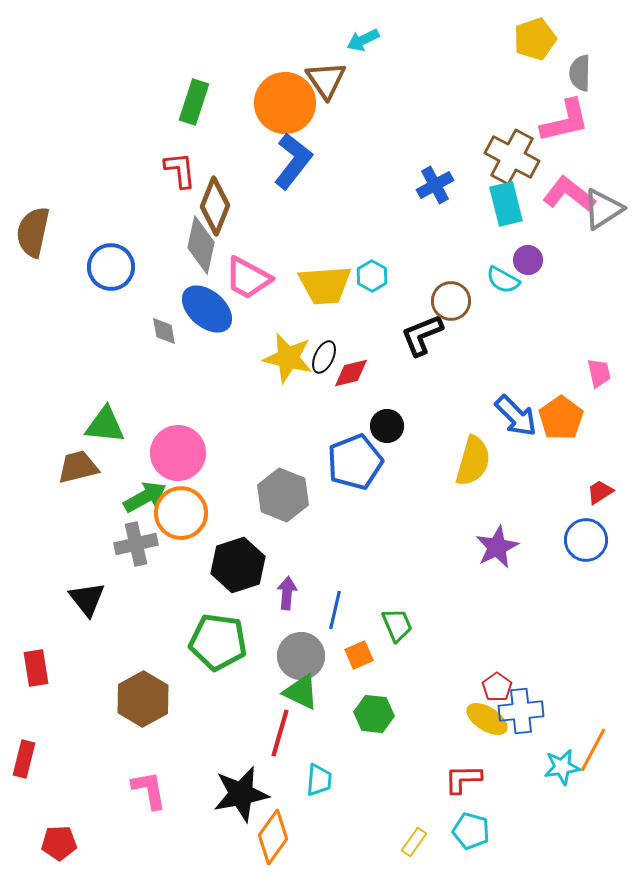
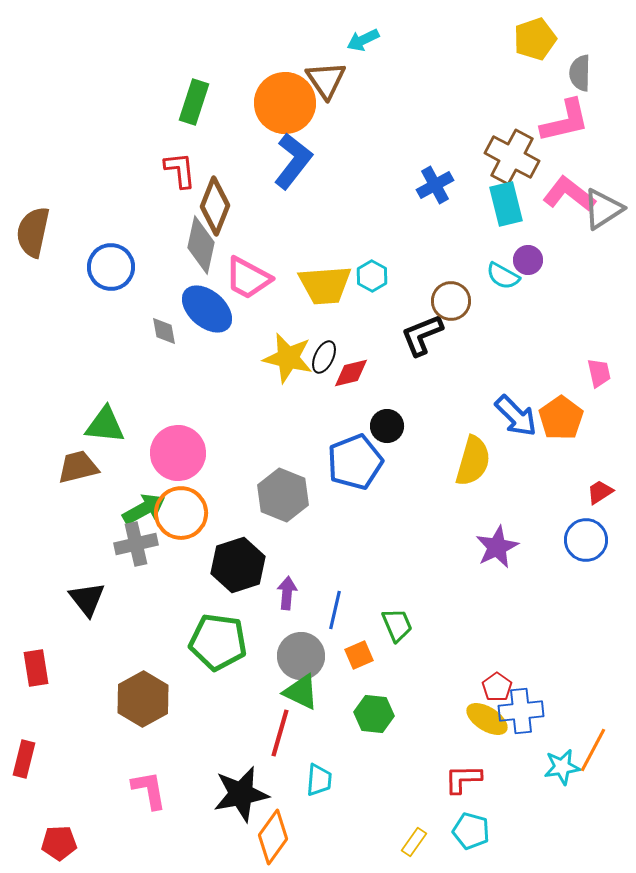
cyan semicircle at (503, 280): moved 4 px up
green arrow at (145, 497): moved 1 px left, 12 px down
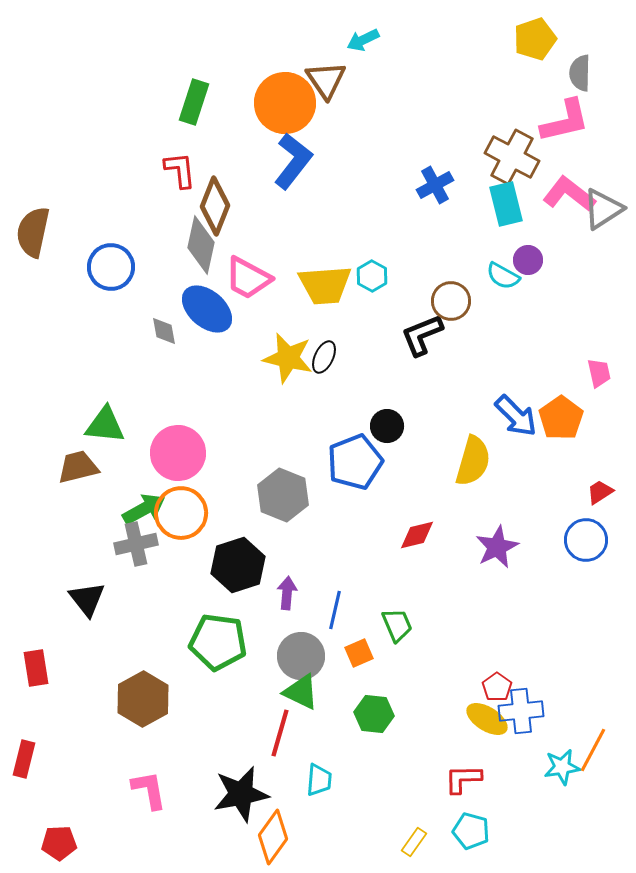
red diamond at (351, 373): moved 66 px right, 162 px down
orange square at (359, 655): moved 2 px up
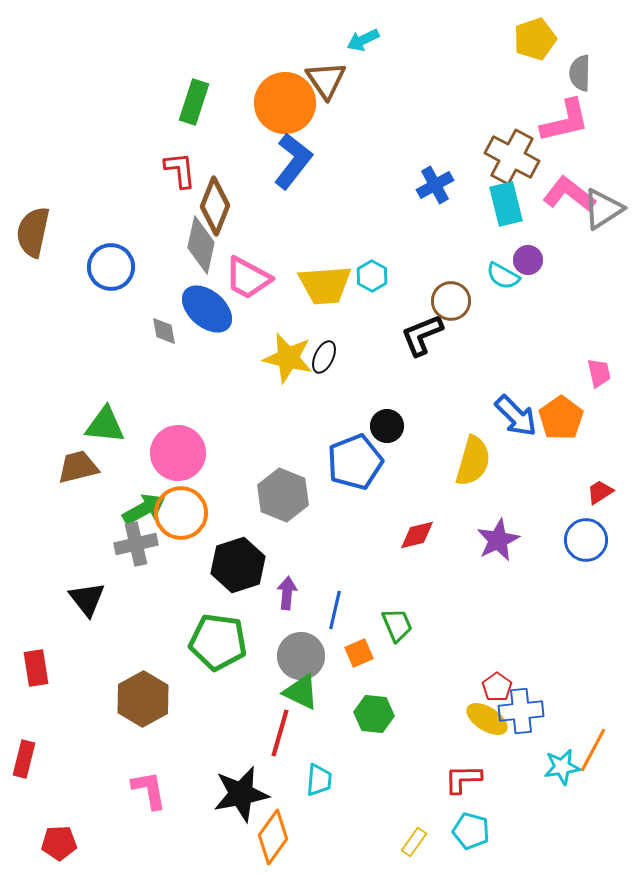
purple star at (497, 547): moved 1 px right, 7 px up
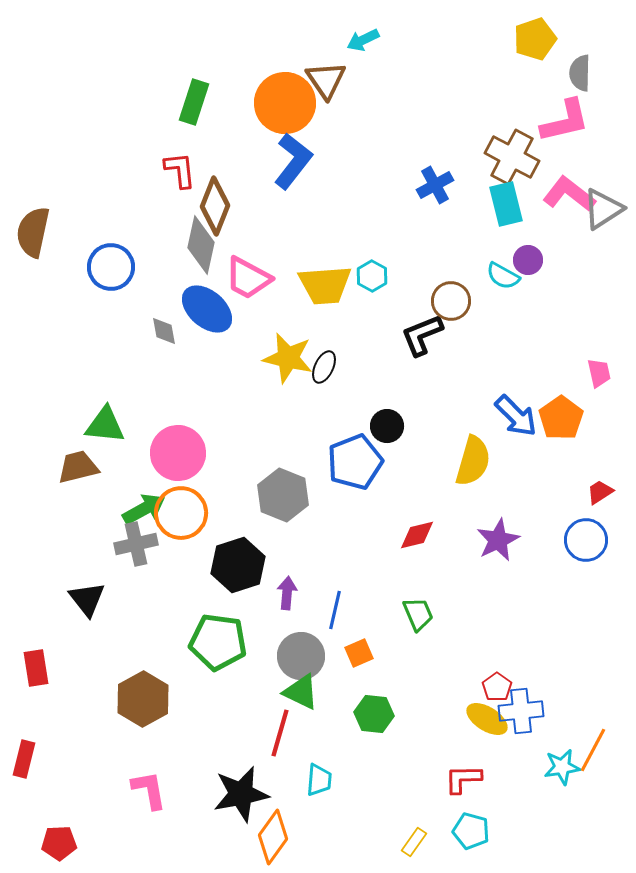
black ellipse at (324, 357): moved 10 px down
green trapezoid at (397, 625): moved 21 px right, 11 px up
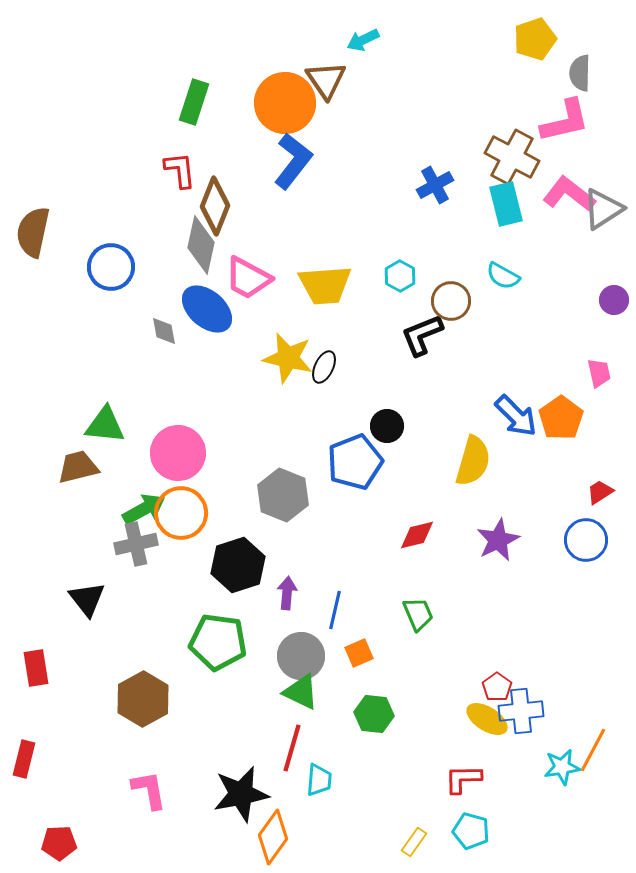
purple circle at (528, 260): moved 86 px right, 40 px down
cyan hexagon at (372, 276): moved 28 px right
red line at (280, 733): moved 12 px right, 15 px down
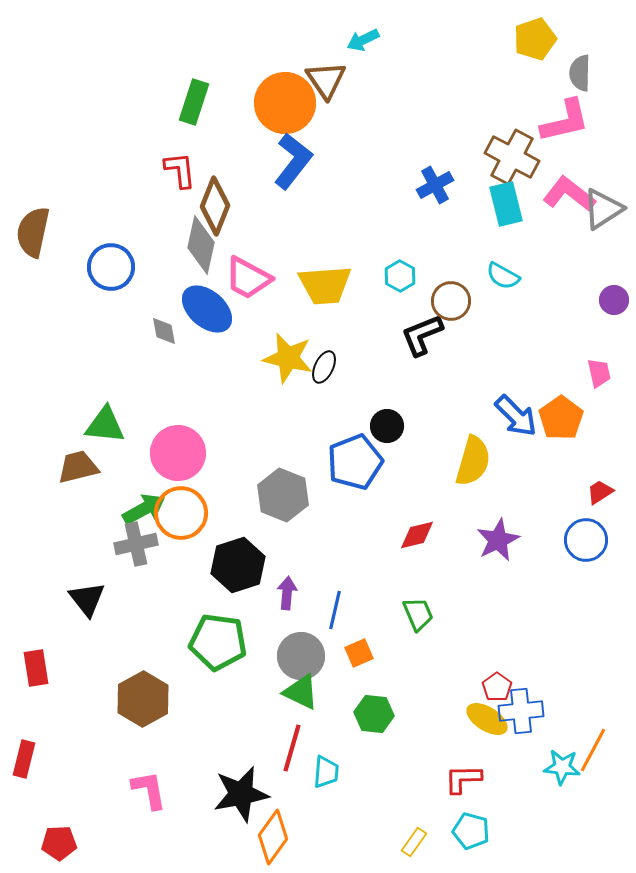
cyan star at (562, 767): rotated 15 degrees clockwise
cyan trapezoid at (319, 780): moved 7 px right, 8 px up
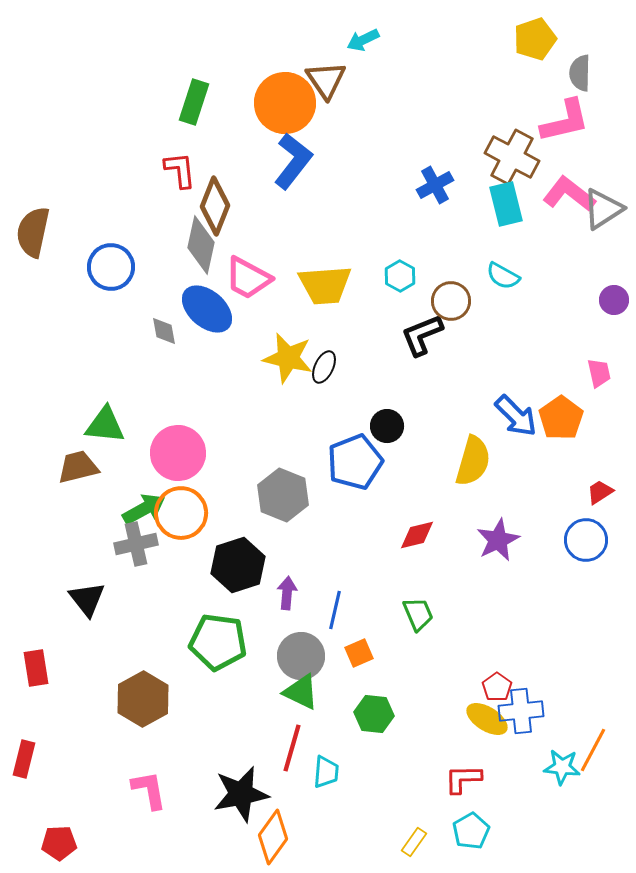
cyan pentagon at (471, 831): rotated 27 degrees clockwise
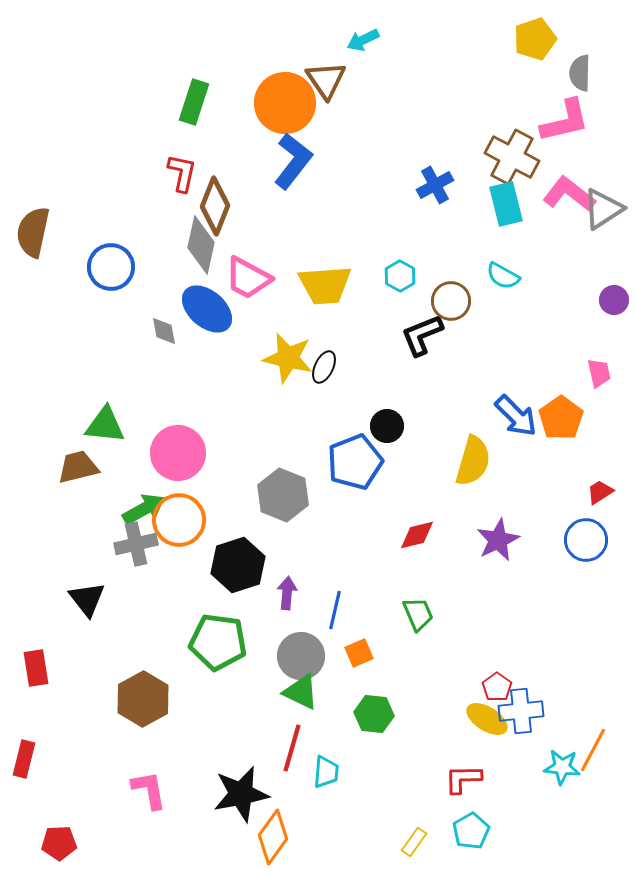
red L-shape at (180, 170): moved 2 px right, 3 px down; rotated 18 degrees clockwise
orange circle at (181, 513): moved 2 px left, 7 px down
